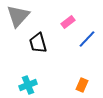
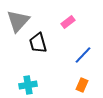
gray triangle: moved 5 px down
blue line: moved 4 px left, 16 px down
cyan cross: rotated 12 degrees clockwise
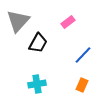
black trapezoid: rotated 135 degrees counterclockwise
cyan cross: moved 9 px right, 1 px up
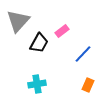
pink rectangle: moved 6 px left, 9 px down
black trapezoid: moved 1 px right
blue line: moved 1 px up
orange rectangle: moved 6 px right
